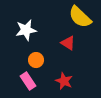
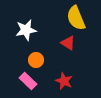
yellow semicircle: moved 4 px left, 1 px down; rotated 25 degrees clockwise
pink rectangle: rotated 12 degrees counterclockwise
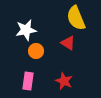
orange circle: moved 9 px up
pink rectangle: rotated 54 degrees clockwise
